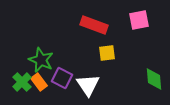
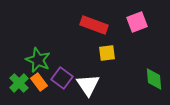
pink square: moved 2 px left, 2 px down; rotated 10 degrees counterclockwise
green star: moved 3 px left
purple square: rotated 10 degrees clockwise
green cross: moved 3 px left, 1 px down
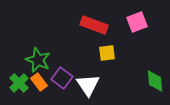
green diamond: moved 1 px right, 2 px down
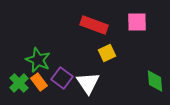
pink square: rotated 20 degrees clockwise
yellow square: rotated 18 degrees counterclockwise
white triangle: moved 2 px up
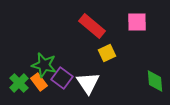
red rectangle: moved 2 px left, 1 px down; rotated 20 degrees clockwise
green star: moved 6 px right, 5 px down; rotated 10 degrees counterclockwise
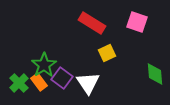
pink square: rotated 20 degrees clockwise
red rectangle: moved 3 px up; rotated 8 degrees counterclockwise
green star: rotated 25 degrees clockwise
green diamond: moved 7 px up
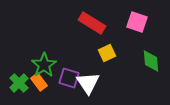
green diamond: moved 4 px left, 13 px up
purple square: moved 7 px right; rotated 20 degrees counterclockwise
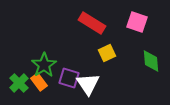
white triangle: moved 1 px down
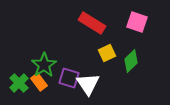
green diamond: moved 20 px left; rotated 50 degrees clockwise
